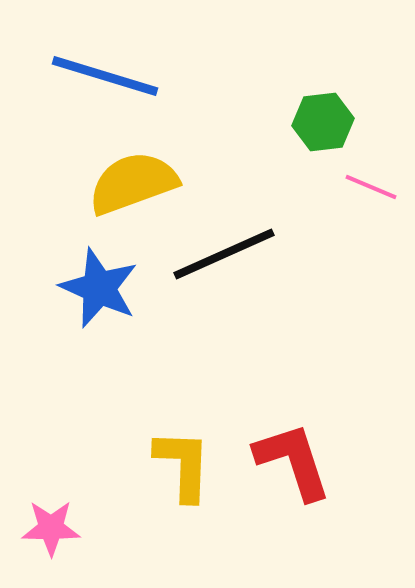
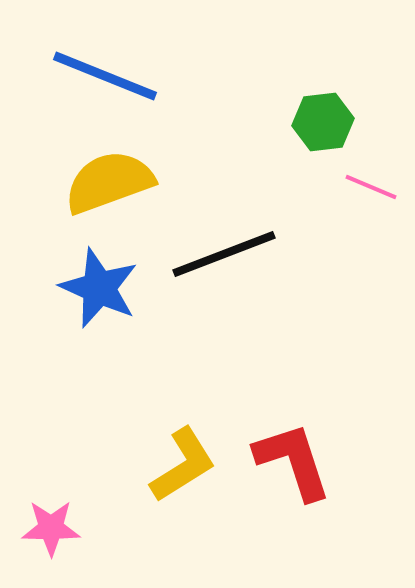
blue line: rotated 5 degrees clockwise
yellow semicircle: moved 24 px left, 1 px up
black line: rotated 3 degrees clockwise
yellow L-shape: rotated 56 degrees clockwise
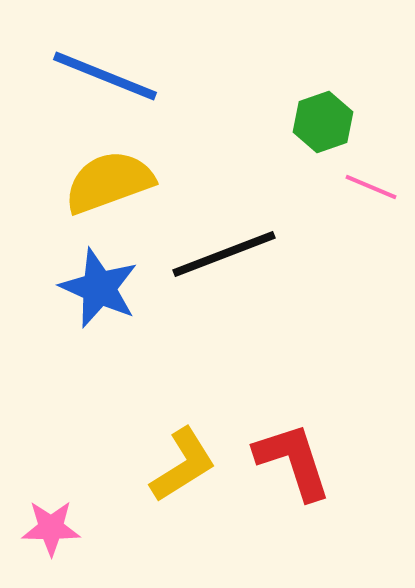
green hexagon: rotated 12 degrees counterclockwise
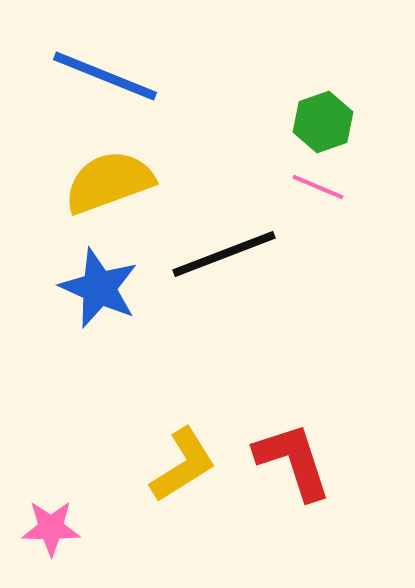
pink line: moved 53 px left
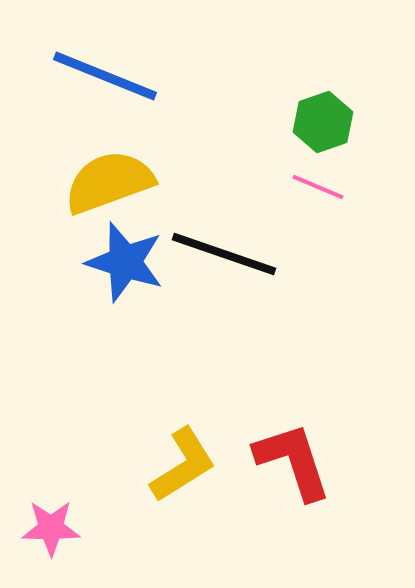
black line: rotated 40 degrees clockwise
blue star: moved 26 px right, 26 px up; rotated 6 degrees counterclockwise
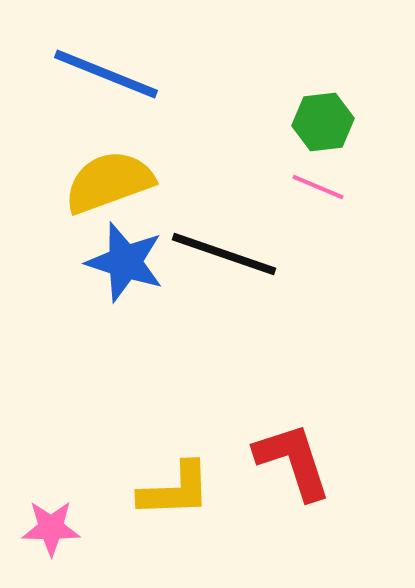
blue line: moved 1 px right, 2 px up
green hexagon: rotated 12 degrees clockwise
yellow L-shape: moved 8 px left, 25 px down; rotated 30 degrees clockwise
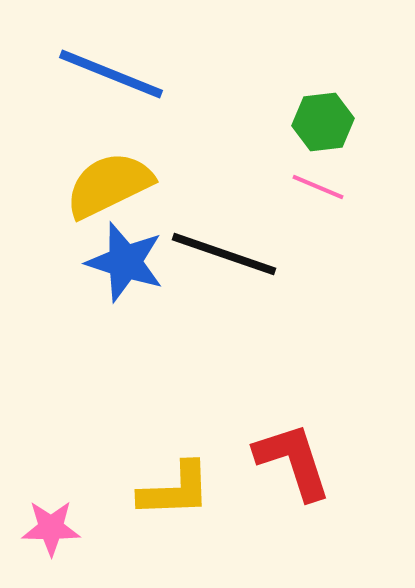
blue line: moved 5 px right
yellow semicircle: moved 3 px down; rotated 6 degrees counterclockwise
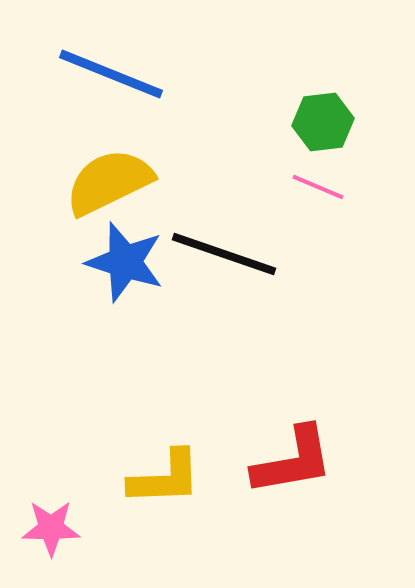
yellow semicircle: moved 3 px up
red L-shape: rotated 98 degrees clockwise
yellow L-shape: moved 10 px left, 12 px up
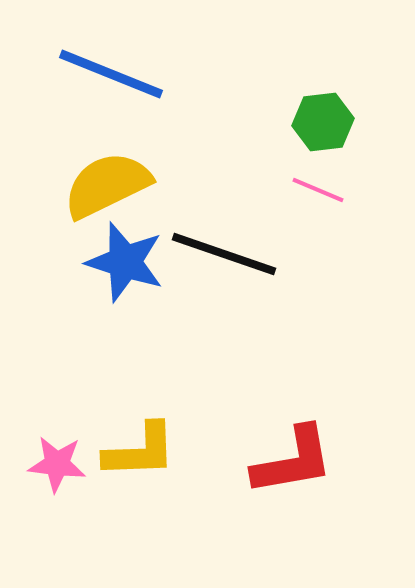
yellow semicircle: moved 2 px left, 3 px down
pink line: moved 3 px down
yellow L-shape: moved 25 px left, 27 px up
pink star: moved 6 px right, 64 px up; rotated 6 degrees clockwise
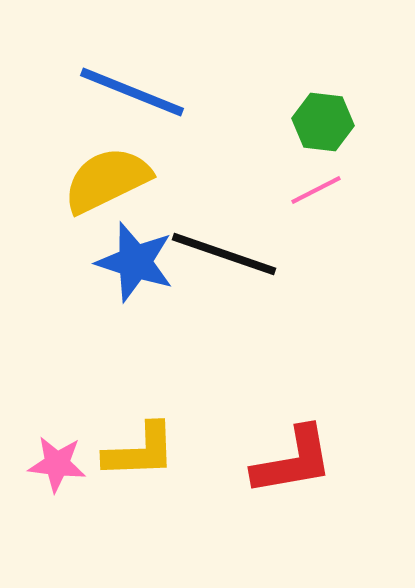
blue line: moved 21 px right, 18 px down
green hexagon: rotated 14 degrees clockwise
yellow semicircle: moved 5 px up
pink line: moved 2 px left; rotated 50 degrees counterclockwise
blue star: moved 10 px right
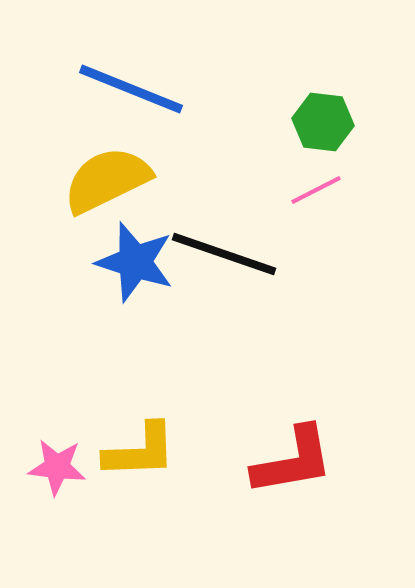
blue line: moved 1 px left, 3 px up
pink star: moved 3 px down
